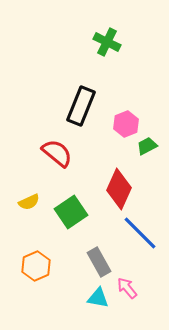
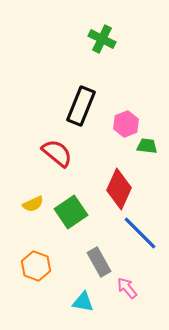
green cross: moved 5 px left, 3 px up
green trapezoid: rotated 35 degrees clockwise
yellow semicircle: moved 4 px right, 2 px down
orange hexagon: rotated 16 degrees counterclockwise
cyan triangle: moved 15 px left, 4 px down
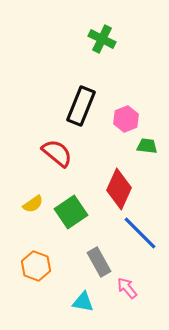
pink hexagon: moved 5 px up
yellow semicircle: rotated 10 degrees counterclockwise
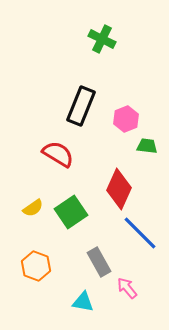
red semicircle: moved 1 px right, 1 px down; rotated 8 degrees counterclockwise
yellow semicircle: moved 4 px down
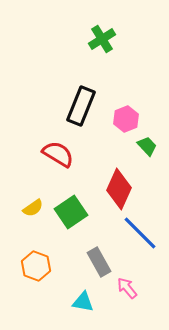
green cross: rotated 32 degrees clockwise
green trapezoid: rotated 40 degrees clockwise
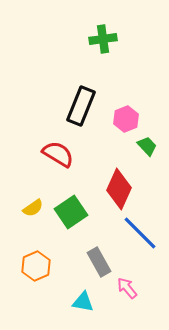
green cross: moved 1 px right; rotated 24 degrees clockwise
orange hexagon: rotated 16 degrees clockwise
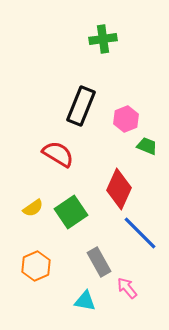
green trapezoid: rotated 25 degrees counterclockwise
cyan triangle: moved 2 px right, 1 px up
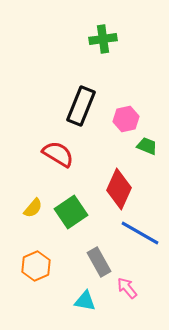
pink hexagon: rotated 10 degrees clockwise
yellow semicircle: rotated 15 degrees counterclockwise
blue line: rotated 15 degrees counterclockwise
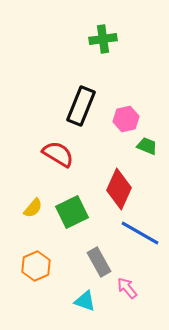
green square: moved 1 px right; rotated 8 degrees clockwise
cyan triangle: rotated 10 degrees clockwise
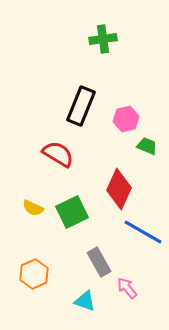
yellow semicircle: rotated 75 degrees clockwise
blue line: moved 3 px right, 1 px up
orange hexagon: moved 2 px left, 8 px down
